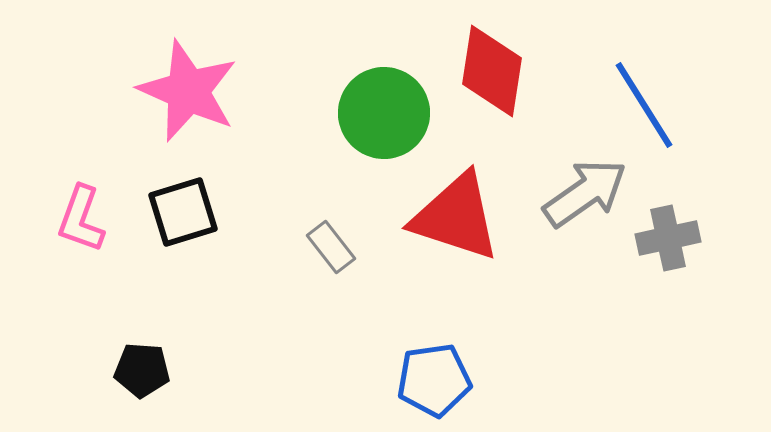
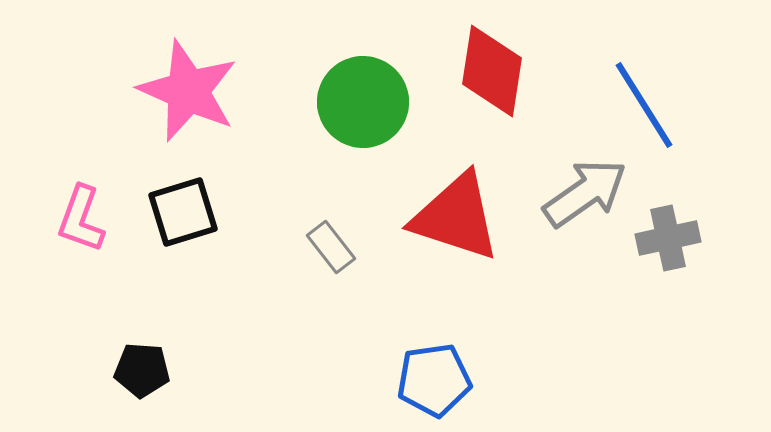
green circle: moved 21 px left, 11 px up
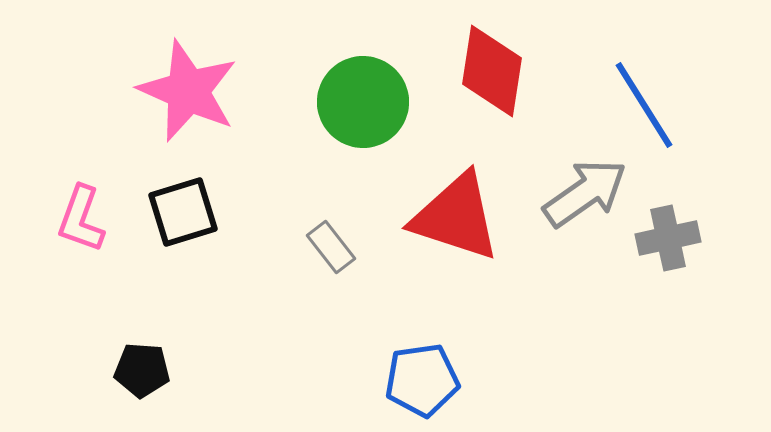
blue pentagon: moved 12 px left
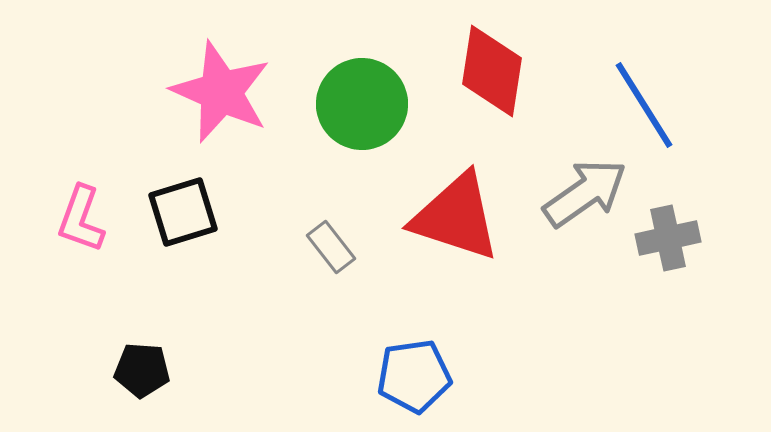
pink star: moved 33 px right, 1 px down
green circle: moved 1 px left, 2 px down
blue pentagon: moved 8 px left, 4 px up
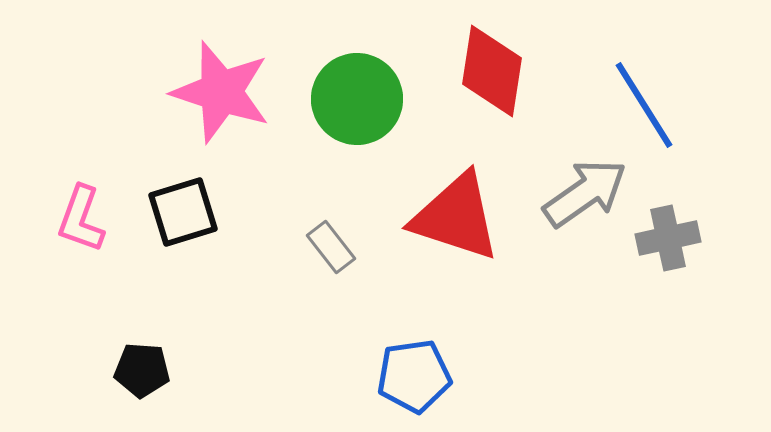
pink star: rotated 6 degrees counterclockwise
green circle: moved 5 px left, 5 px up
